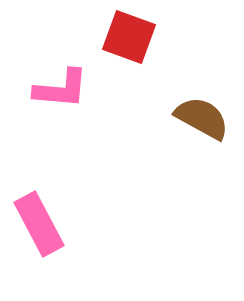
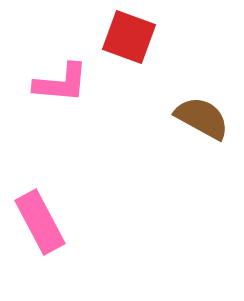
pink L-shape: moved 6 px up
pink rectangle: moved 1 px right, 2 px up
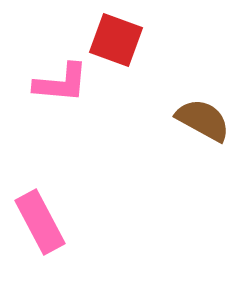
red square: moved 13 px left, 3 px down
brown semicircle: moved 1 px right, 2 px down
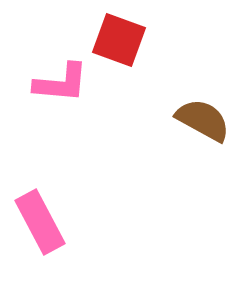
red square: moved 3 px right
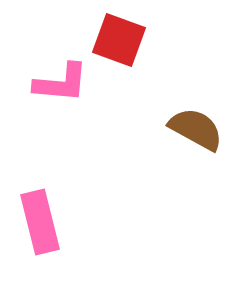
brown semicircle: moved 7 px left, 9 px down
pink rectangle: rotated 14 degrees clockwise
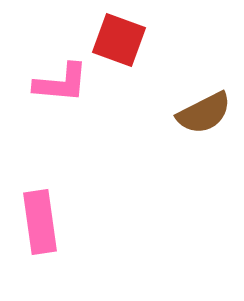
brown semicircle: moved 8 px right, 16 px up; rotated 124 degrees clockwise
pink rectangle: rotated 6 degrees clockwise
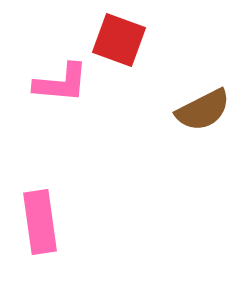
brown semicircle: moved 1 px left, 3 px up
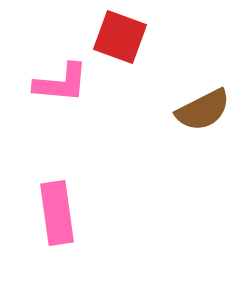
red square: moved 1 px right, 3 px up
pink rectangle: moved 17 px right, 9 px up
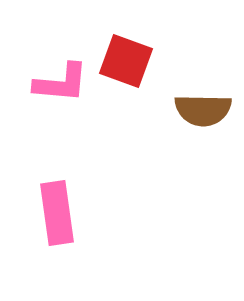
red square: moved 6 px right, 24 px down
brown semicircle: rotated 28 degrees clockwise
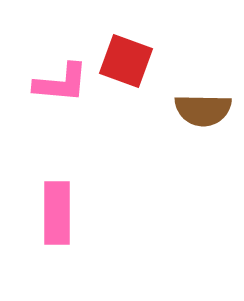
pink rectangle: rotated 8 degrees clockwise
